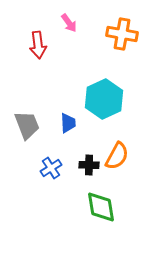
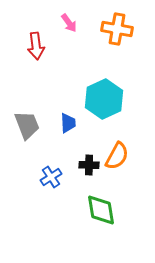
orange cross: moved 5 px left, 5 px up
red arrow: moved 2 px left, 1 px down
blue cross: moved 9 px down
green diamond: moved 3 px down
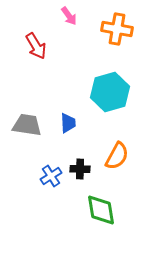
pink arrow: moved 7 px up
red arrow: rotated 24 degrees counterclockwise
cyan hexagon: moved 6 px right, 7 px up; rotated 9 degrees clockwise
gray trapezoid: rotated 60 degrees counterclockwise
black cross: moved 9 px left, 4 px down
blue cross: moved 1 px up
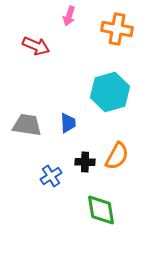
pink arrow: rotated 54 degrees clockwise
red arrow: rotated 36 degrees counterclockwise
black cross: moved 5 px right, 7 px up
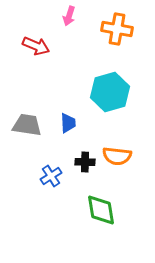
orange semicircle: rotated 68 degrees clockwise
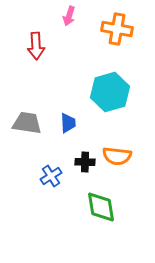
red arrow: rotated 64 degrees clockwise
gray trapezoid: moved 2 px up
green diamond: moved 3 px up
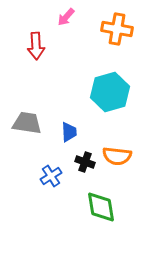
pink arrow: moved 3 px left, 1 px down; rotated 24 degrees clockwise
blue trapezoid: moved 1 px right, 9 px down
black cross: rotated 18 degrees clockwise
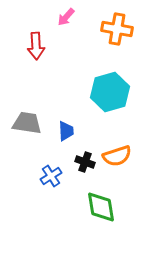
blue trapezoid: moved 3 px left, 1 px up
orange semicircle: rotated 24 degrees counterclockwise
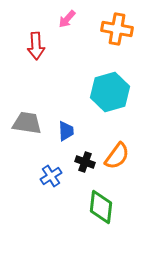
pink arrow: moved 1 px right, 2 px down
orange semicircle: rotated 36 degrees counterclockwise
green diamond: rotated 16 degrees clockwise
